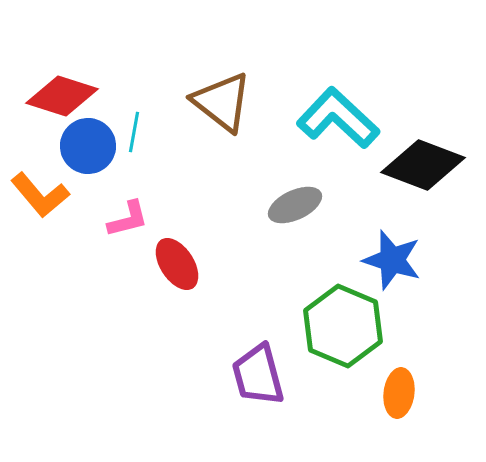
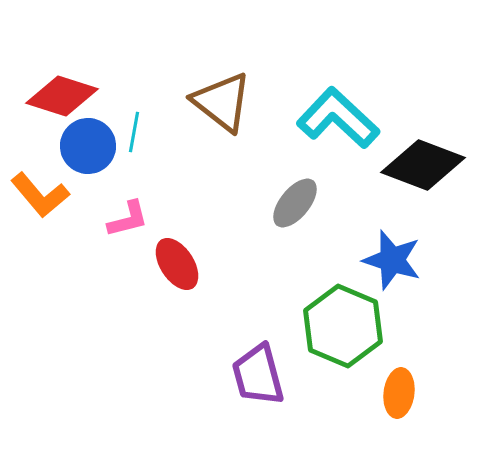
gray ellipse: moved 2 px up; rotated 26 degrees counterclockwise
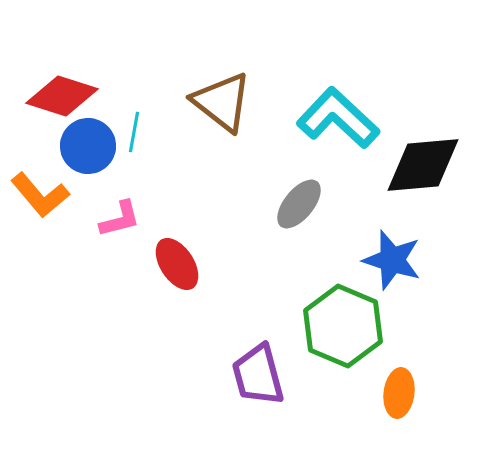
black diamond: rotated 26 degrees counterclockwise
gray ellipse: moved 4 px right, 1 px down
pink L-shape: moved 8 px left
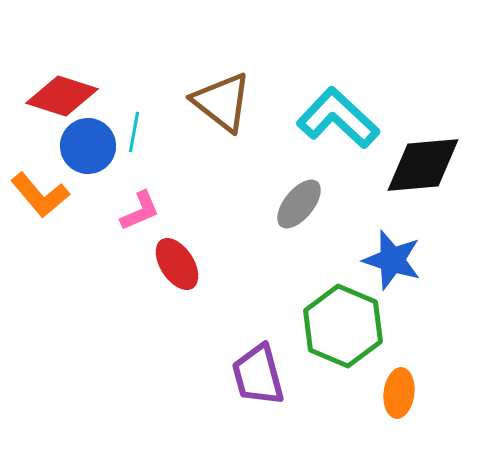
pink L-shape: moved 20 px right, 8 px up; rotated 9 degrees counterclockwise
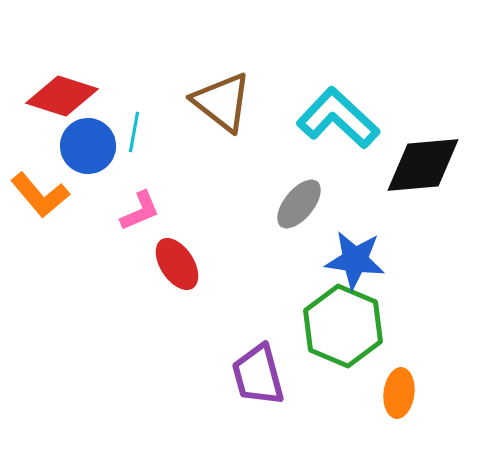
blue star: moved 37 px left; rotated 10 degrees counterclockwise
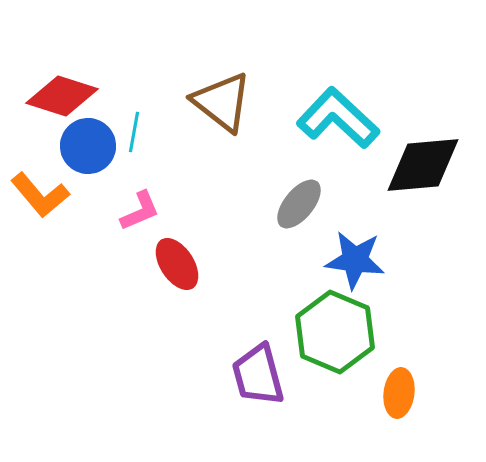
green hexagon: moved 8 px left, 6 px down
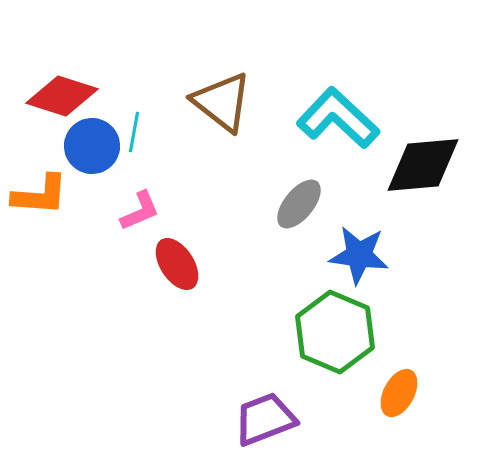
blue circle: moved 4 px right
orange L-shape: rotated 46 degrees counterclockwise
blue star: moved 4 px right, 5 px up
purple trapezoid: moved 7 px right, 44 px down; rotated 84 degrees clockwise
orange ellipse: rotated 21 degrees clockwise
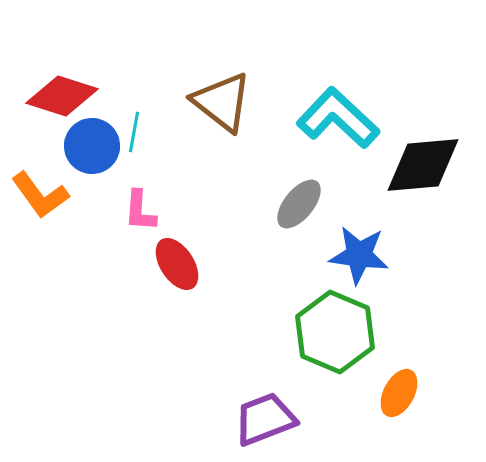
orange L-shape: rotated 50 degrees clockwise
pink L-shape: rotated 117 degrees clockwise
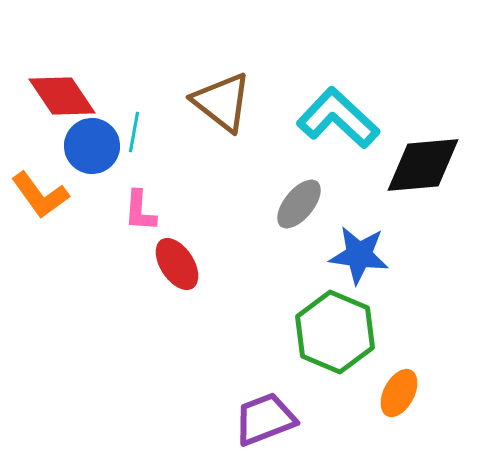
red diamond: rotated 38 degrees clockwise
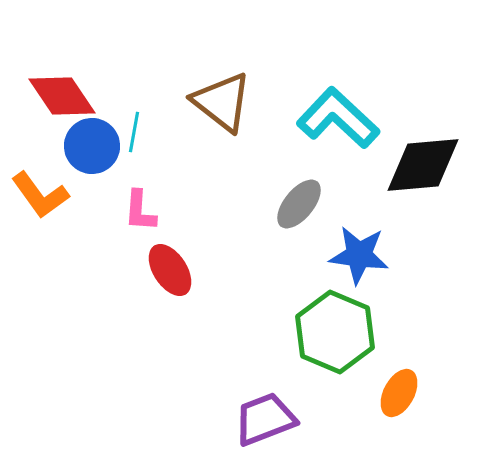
red ellipse: moved 7 px left, 6 px down
